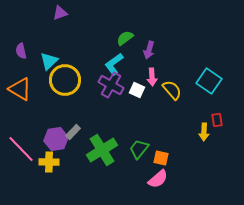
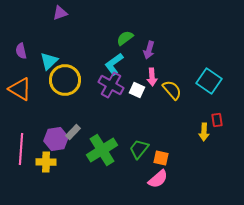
pink line: rotated 48 degrees clockwise
yellow cross: moved 3 px left
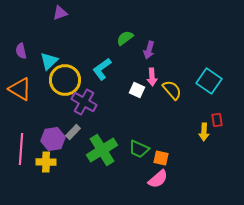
cyan L-shape: moved 12 px left, 5 px down
purple cross: moved 27 px left, 17 px down
purple hexagon: moved 3 px left
green trapezoid: rotated 105 degrees counterclockwise
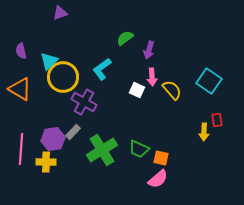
yellow circle: moved 2 px left, 3 px up
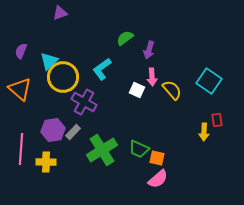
purple semicircle: rotated 35 degrees clockwise
orange triangle: rotated 10 degrees clockwise
purple hexagon: moved 9 px up
orange square: moved 4 px left
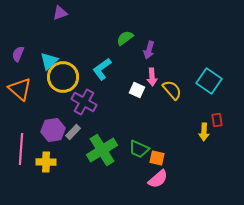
purple semicircle: moved 3 px left, 3 px down
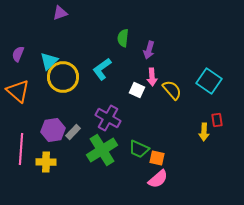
green semicircle: moved 2 px left; rotated 48 degrees counterclockwise
orange triangle: moved 2 px left, 2 px down
purple cross: moved 24 px right, 16 px down
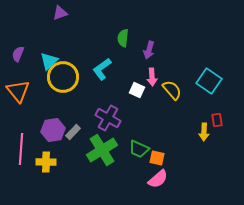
orange triangle: rotated 10 degrees clockwise
